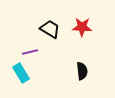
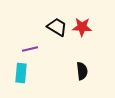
black trapezoid: moved 7 px right, 2 px up
purple line: moved 3 px up
cyan rectangle: rotated 36 degrees clockwise
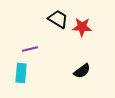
black trapezoid: moved 1 px right, 8 px up
black semicircle: rotated 60 degrees clockwise
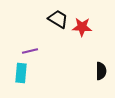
purple line: moved 2 px down
black semicircle: moved 19 px right; rotated 54 degrees counterclockwise
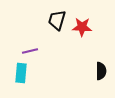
black trapezoid: moved 1 px left, 1 px down; rotated 105 degrees counterclockwise
